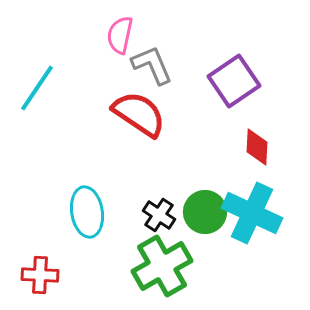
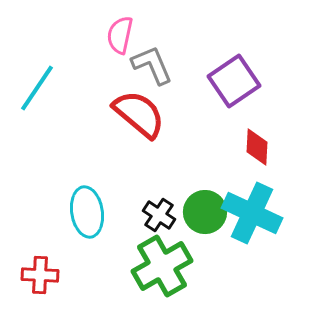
red semicircle: rotated 6 degrees clockwise
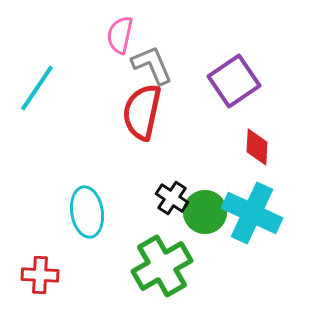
red semicircle: moved 3 px right, 2 px up; rotated 118 degrees counterclockwise
black cross: moved 13 px right, 17 px up
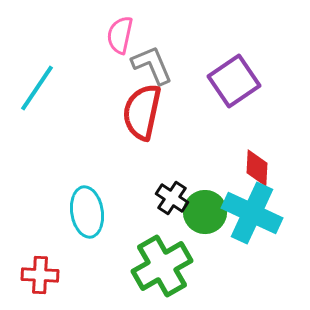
red diamond: moved 21 px down
